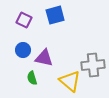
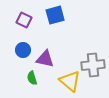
purple triangle: moved 1 px right, 1 px down
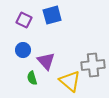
blue square: moved 3 px left
purple triangle: moved 1 px right, 2 px down; rotated 36 degrees clockwise
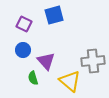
blue square: moved 2 px right
purple square: moved 4 px down
gray cross: moved 4 px up
green semicircle: moved 1 px right
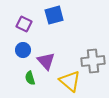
green semicircle: moved 3 px left
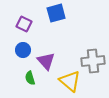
blue square: moved 2 px right, 2 px up
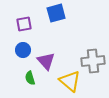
purple square: rotated 35 degrees counterclockwise
